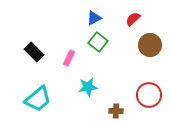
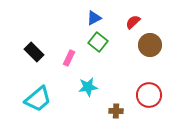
red semicircle: moved 3 px down
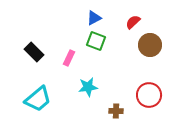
green square: moved 2 px left, 1 px up; rotated 18 degrees counterclockwise
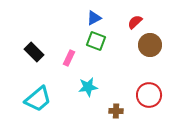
red semicircle: moved 2 px right
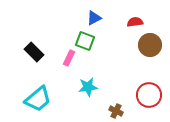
red semicircle: rotated 35 degrees clockwise
green square: moved 11 px left
brown cross: rotated 24 degrees clockwise
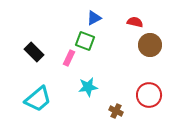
red semicircle: rotated 21 degrees clockwise
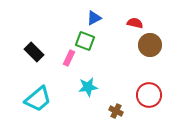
red semicircle: moved 1 px down
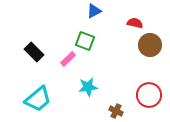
blue triangle: moved 7 px up
pink rectangle: moved 1 px left, 1 px down; rotated 21 degrees clockwise
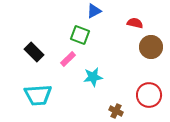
green square: moved 5 px left, 6 px up
brown circle: moved 1 px right, 2 px down
cyan star: moved 5 px right, 10 px up
cyan trapezoid: moved 4 px up; rotated 36 degrees clockwise
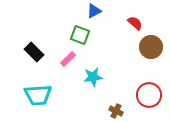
red semicircle: rotated 28 degrees clockwise
